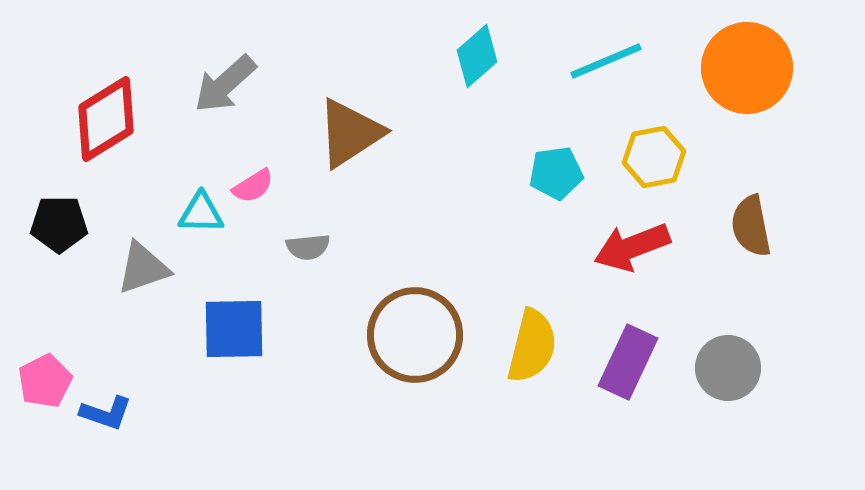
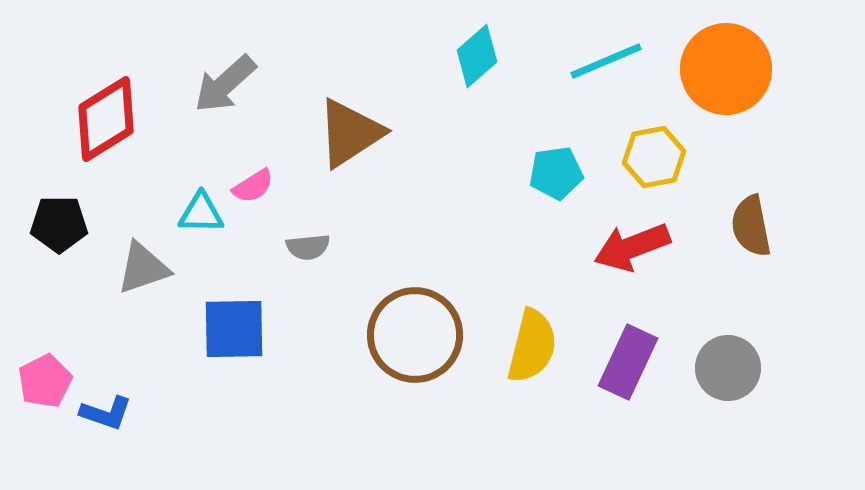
orange circle: moved 21 px left, 1 px down
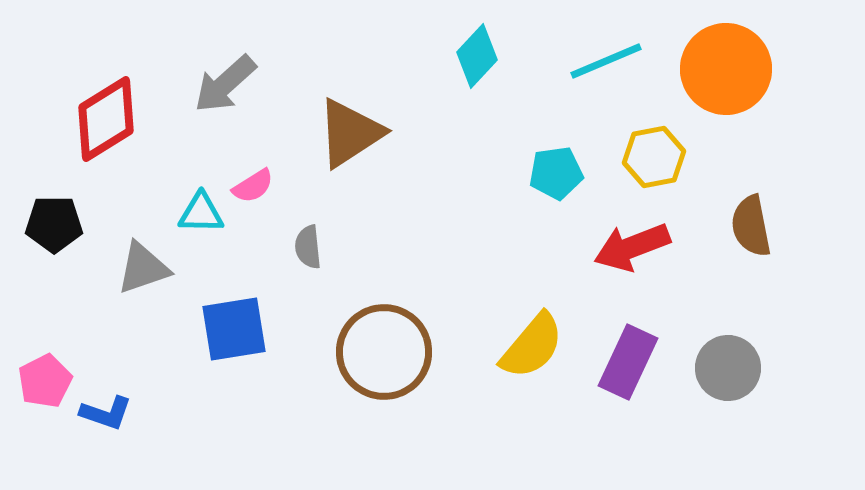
cyan diamond: rotated 6 degrees counterclockwise
black pentagon: moved 5 px left
gray semicircle: rotated 90 degrees clockwise
blue square: rotated 8 degrees counterclockwise
brown circle: moved 31 px left, 17 px down
yellow semicircle: rotated 26 degrees clockwise
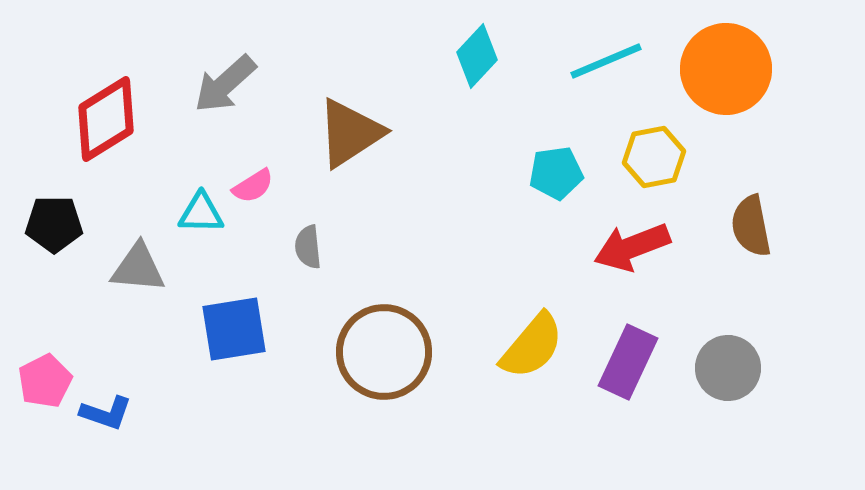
gray triangle: moved 5 px left; rotated 24 degrees clockwise
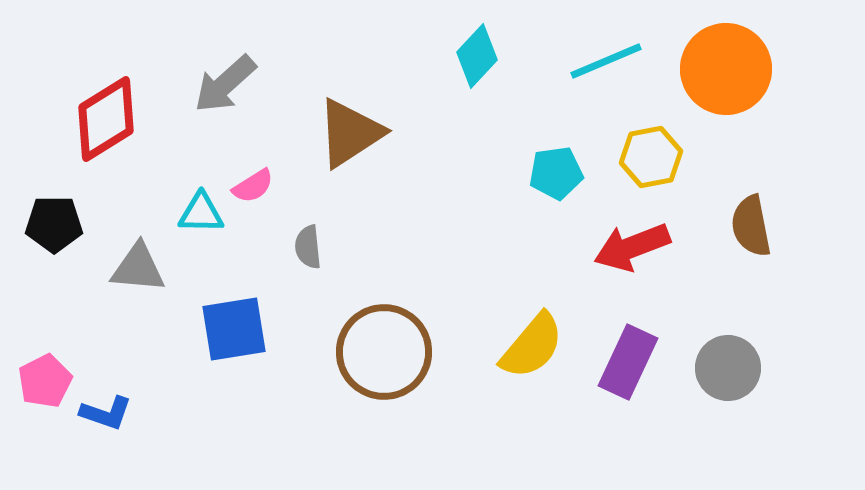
yellow hexagon: moved 3 px left
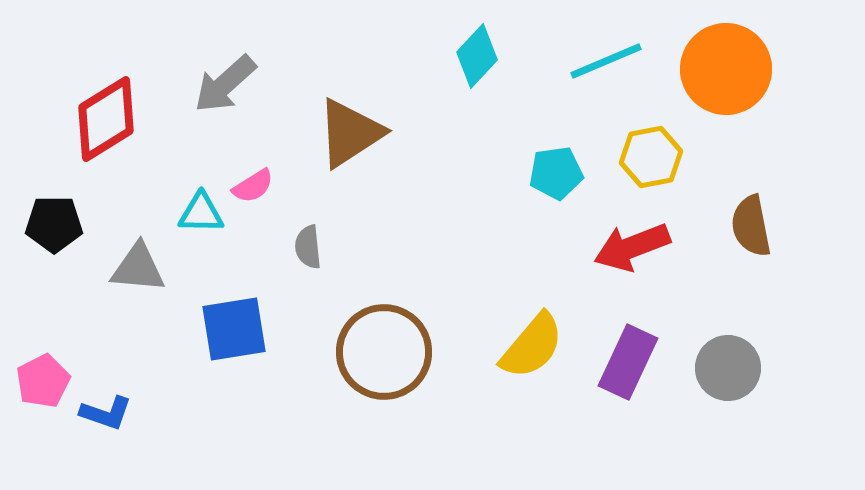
pink pentagon: moved 2 px left
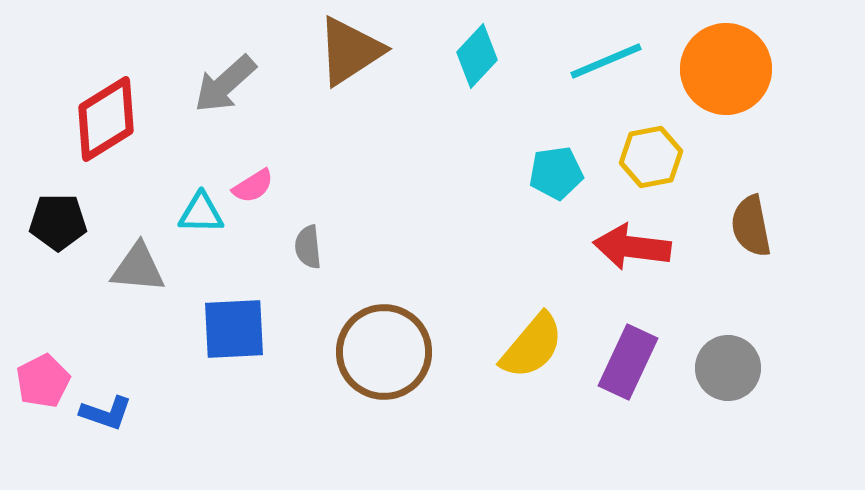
brown triangle: moved 82 px up
black pentagon: moved 4 px right, 2 px up
red arrow: rotated 28 degrees clockwise
blue square: rotated 6 degrees clockwise
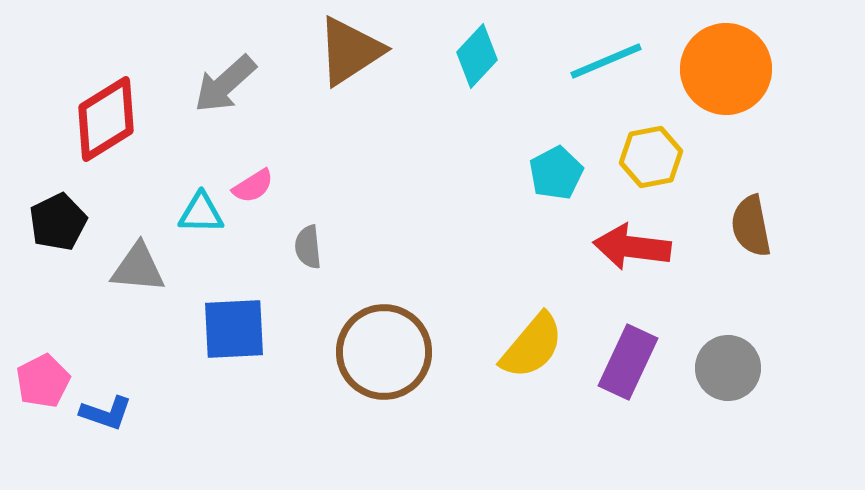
cyan pentagon: rotated 20 degrees counterclockwise
black pentagon: rotated 26 degrees counterclockwise
